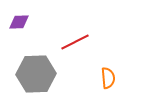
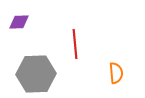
red line: moved 2 px down; rotated 68 degrees counterclockwise
orange semicircle: moved 8 px right, 5 px up
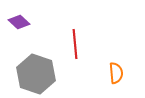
purple diamond: rotated 45 degrees clockwise
gray hexagon: rotated 21 degrees clockwise
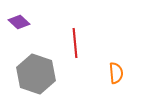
red line: moved 1 px up
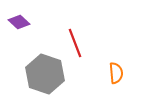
red line: rotated 16 degrees counterclockwise
gray hexagon: moved 9 px right
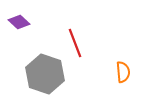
orange semicircle: moved 7 px right, 1 px up
